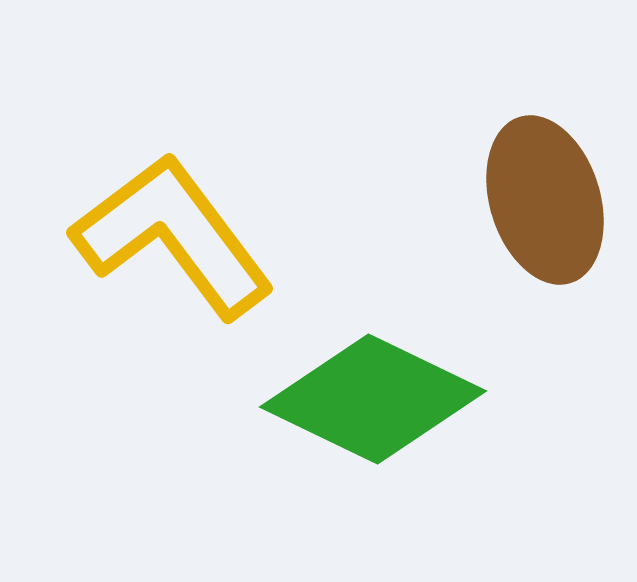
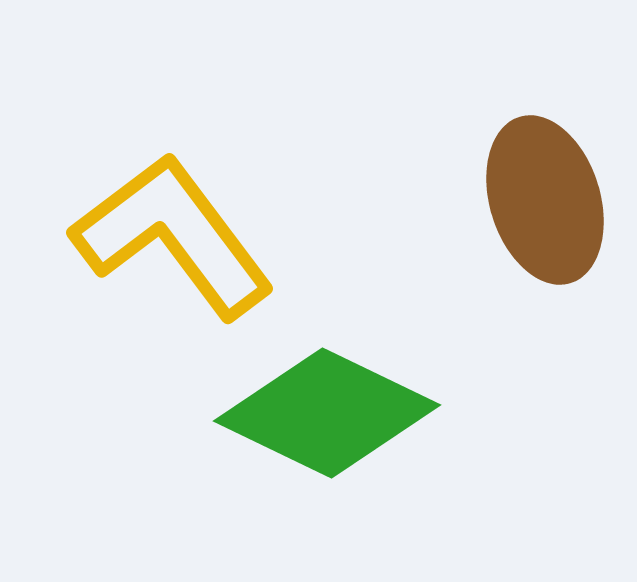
green diamond: moved 46 px left, 14 px down
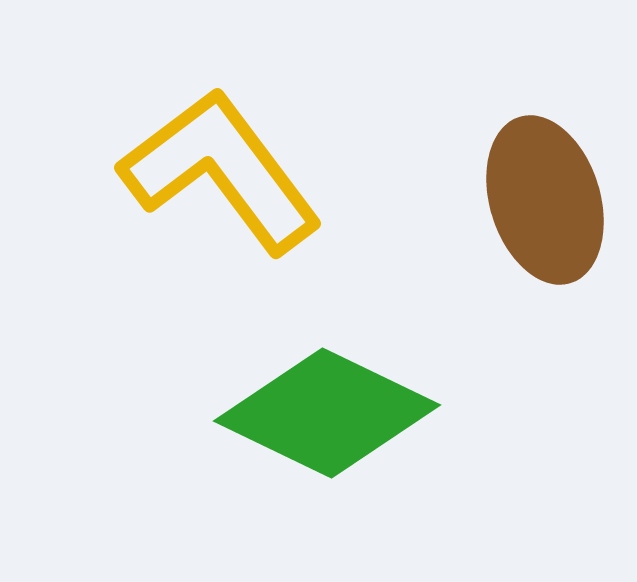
yellow L-shape: moved 48 px right, 65 px up
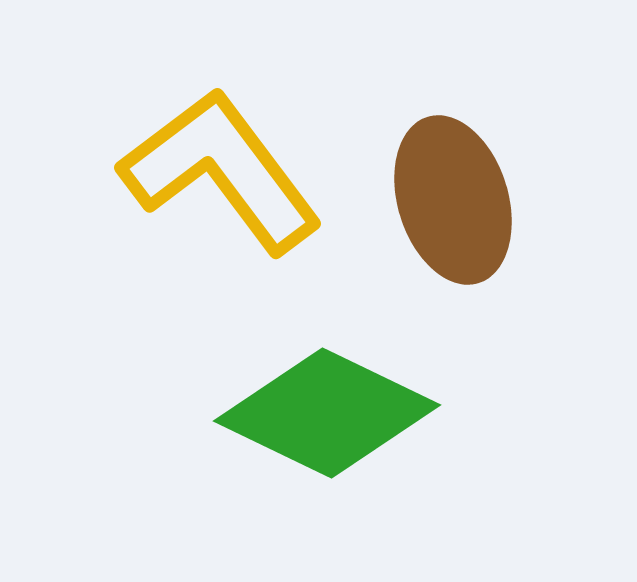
brown ellipse: moved 92 px left
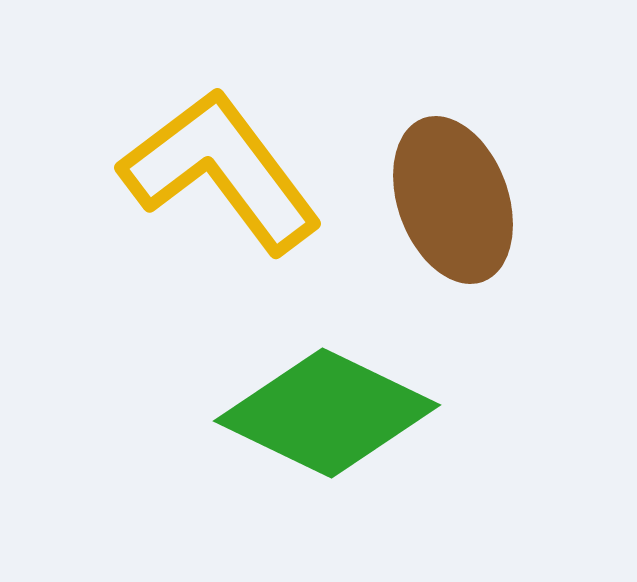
brown ellipse: rotated 3 degrees counterclockwise
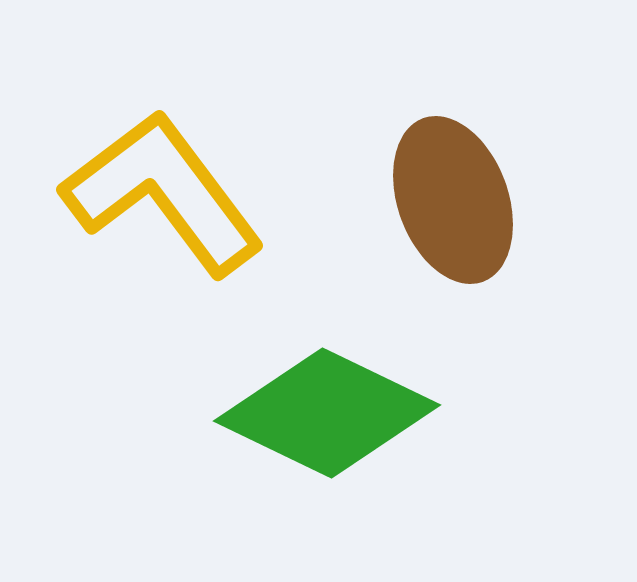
yellow L-shape: moved 58 px left, 22 px down
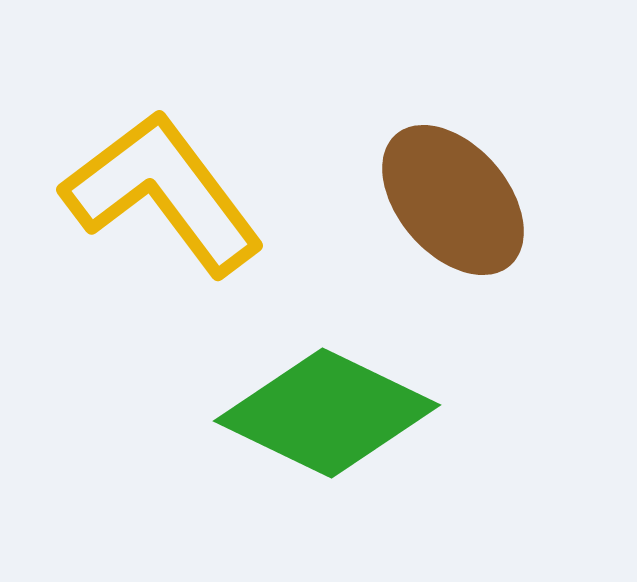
brown ellipse: rotated 21 degrees counterclockwise
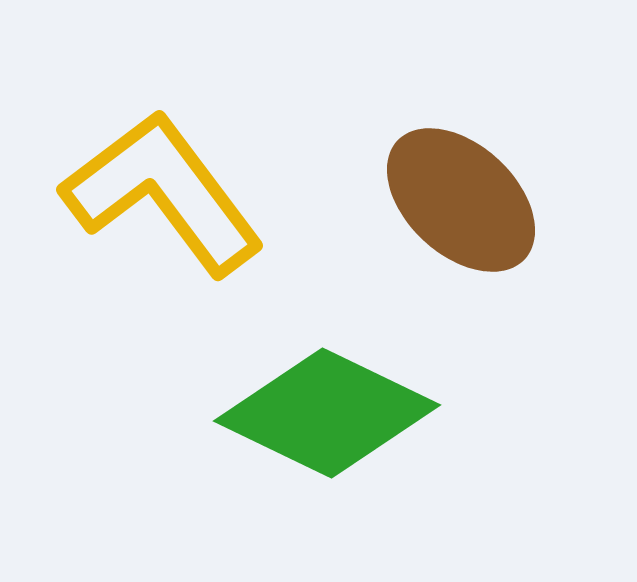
brown ellipse: moved 8 px right; rotated 6 degrees counterclockwise
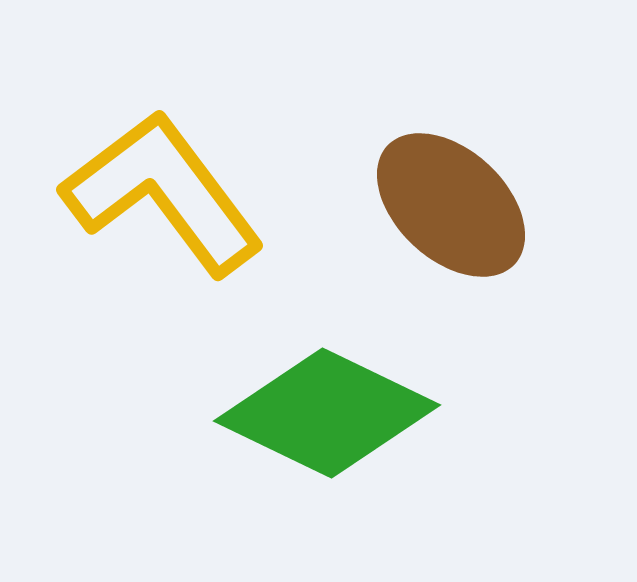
brown ellipse: moved 10 px left, 5 px down
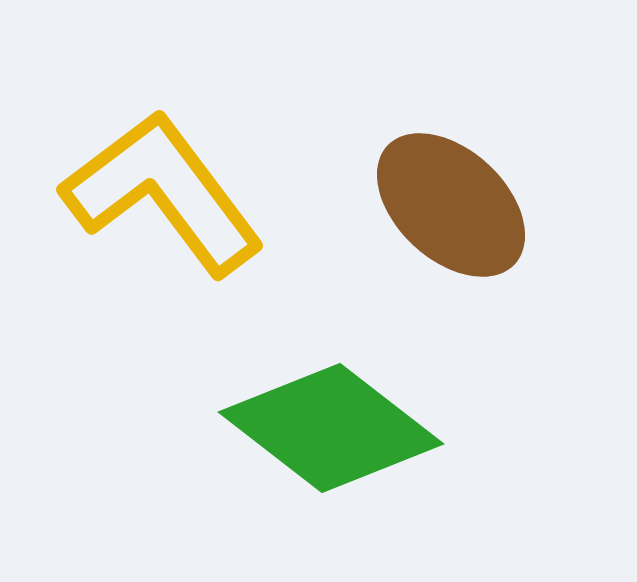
green diamond: moved 4 px right, 15 px down; rotated 12 degrees clockwise
